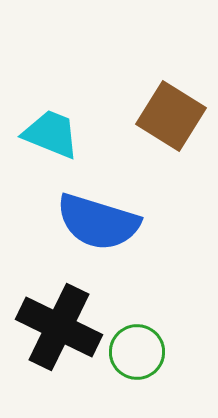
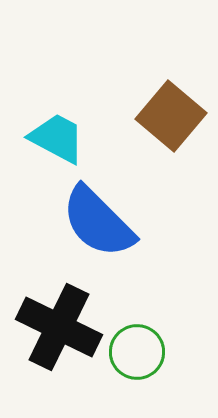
brown square: rotated 8 degrees clockwise
cyan trapezoid: moved 6 px right, 4 px down; rotated 6 degrees clockwise
blue semicircle: rotated 28 degrees clockwise
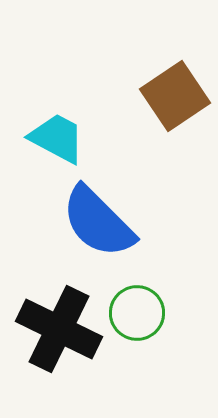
brown square: moved 4 px right, 20 px up; rotated 16 degrees clockwise
black cross: moved 2 px down
green circle: moved 39 px up
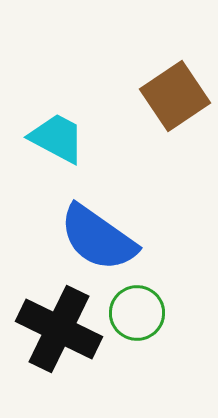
blue semicircle: moved 16 px down; rotated 10 degrees counterclockwise
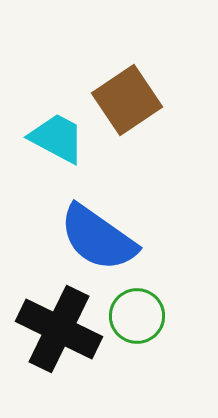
brown square: moved 48 px left, 4 px down
green circle: moved 3 px down
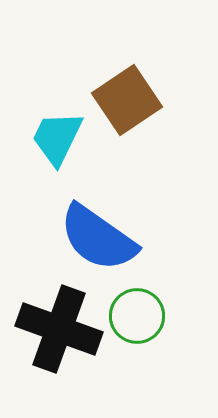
cyan trapezoid: rotated 92 degrees counterclockwise
black cross: rotated 6 degrees counterclockwise
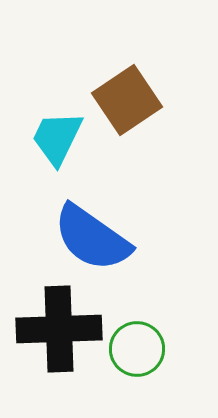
blue semicircle: moved 6 px left
green circle: moved 33 px down
black cross: rotated 22 degrees counterclockwise
